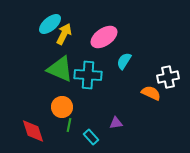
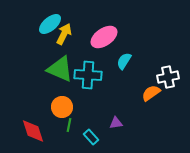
orange semicircle: rotated 60 degrees counterclockwise
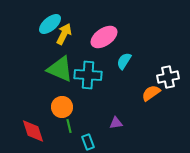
green line: moved 1 px down; rotated 24 degrees counterclockwise
cyan rectangle: moved 3 px left, 5 px down; rotated 21 degrees clockwise
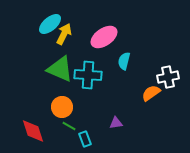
cyan semicircle: rotated 18 degrees counterclockwise
green line: rotated 48 degrees counterclockwise
cyan rectangle: moved 3 px left, 3 px up
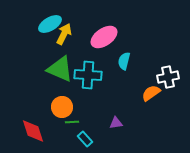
cyan ellipse: rotated 10 degrees clockwise
green line: moved 3 px right, 4 px up; rotated 32 degrees counterclockwise
cyan rectangle: rotated 21 degrees counterclockwise
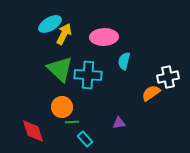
pink ellipse: rotated 32 degrees clockwise
green triangle: rotated 20 degrees clockwise
purple triangle: moved 3 px right
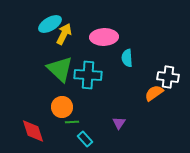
cyan semicircle: moved 3 px right, 3 px up; rotated 18 degrees counterclockwise
white cross: rotated 20 degrees clockwise
orange semicircle: moved 3 px right
purple triangle: rotated 48 degrees counterclockwise
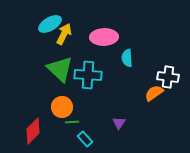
red diamond: rotated 64 degrees clockwise
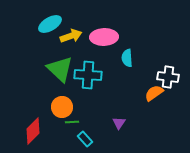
yellow arrow: moved 7 px right, 2 px down; rotated 45 degrees clockwise
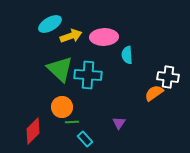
cyan semicircle: moved 3 px up
